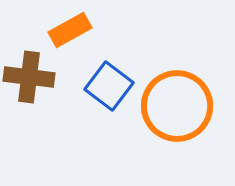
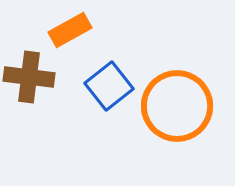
blue square: rotated 15 degrees clockwise
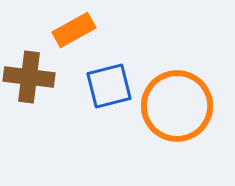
orange rectangle: moved 4 px right
blue square: rotated 24 degrees clockwise
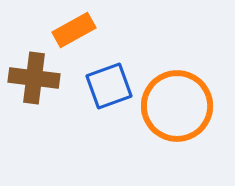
brown cross: moved 5 px right, 1 px down
blue square: rotated 6 degrees counterclockwise
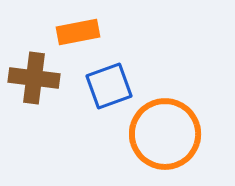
orange rectangle: moved 4 px right, 2 px down; rotated 18 degrees clockwise
orange circle: moved 12 px left, 28 px down
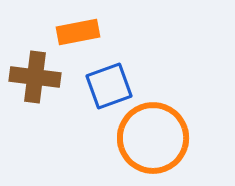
brown cross: moved 1 px right, 1 px up
orange circle: moved 12 px left, 4 px down
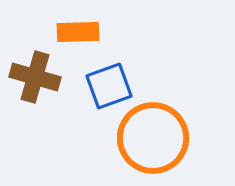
orange rectangle: rotated 9 degrees clockwise
brown cross: rotated 9 degrees clockwise
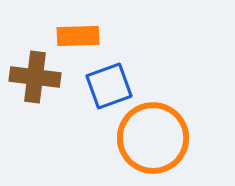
orange rectangle: moved 4 px down
brown cross: rotated 9 degrees counterclockwise
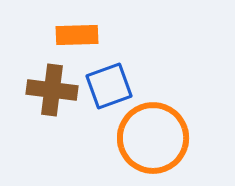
orange rectangle: moved 1 px left, 1 px up
brown cross: moved 17 px right, 13 px down
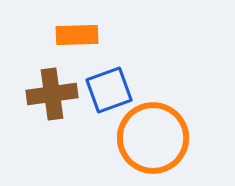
blue square: moved 4 px down
brown cross: moved 4 px down; rotated 15 degrees counterclockwise
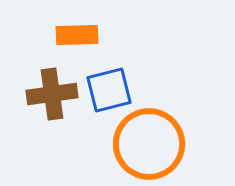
blue square: rotated 6 degrees clockwise
orange circle: moved 4 px left, 6 px down
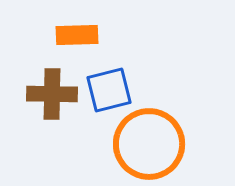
brown cross: rotated 9 degrees clockwise
